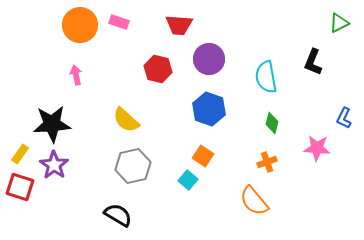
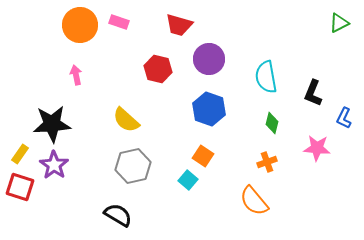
red trapezoid: rotated 12 degrees clockwise
black L-shape: moved 31 px down
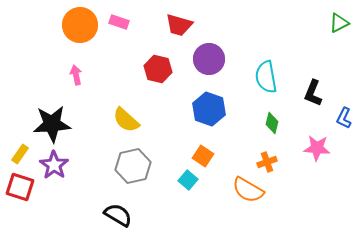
orange semicircle: moved 6 px left, 11 px up; rotated 20 degrees counterclockwise
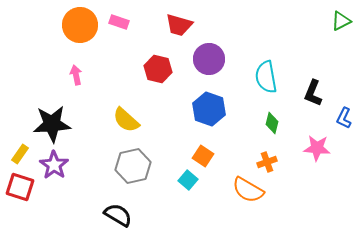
green triangle: moved 2 px right, 2 px up
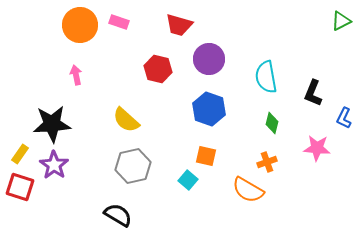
orange square: moved 3 px right; rotated 20 degrees counterclockwise
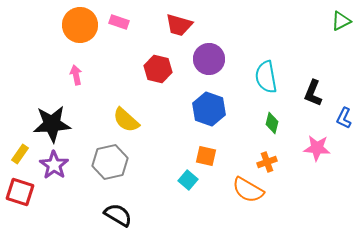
gray hexagon: moved 23 px left, 4 px up
red square: moved 5 px down
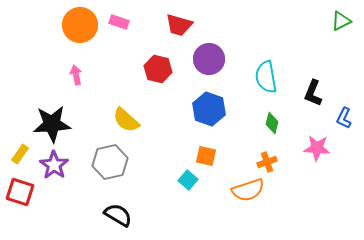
orange semicircle: rotated 48 degrees counterclockwise
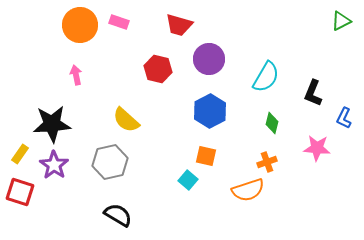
cyan semicircle: rotated 140 degrees counterclockwise
blue hexagon: moved 1 px right, 2 px down; rotated 12 degrees clockwise
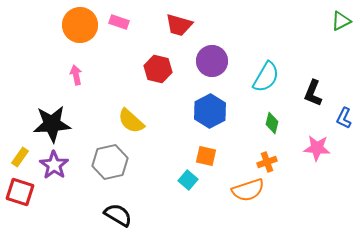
purple circle: moved 3 px right, 2 px down
yellow semicircle: moved 5 px right, 1 px down
yellow rectangle: moved 3 px down
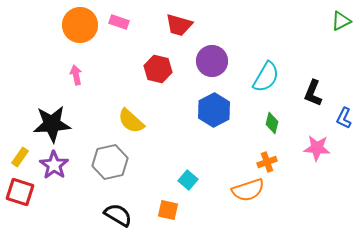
blue hexagon: moved 4 px right, 1 px up
orange square: moved 38 px left, 54 px down
